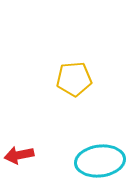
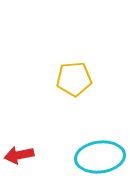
cyan ellipse: moved 4 px up
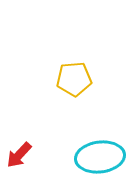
red arrow: rotated 36 degrees counterclockwise
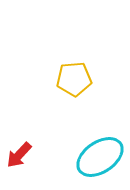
cyan ellipse: rotated 27 degrees counterclockwise
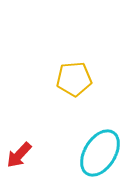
cyan ellipse: moved 4 px up; rotated 24 degrees counterclockwise
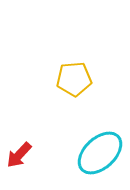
cyan ellipse: rotated 15 degrees clockwise
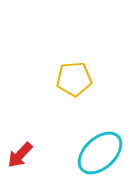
red arrow: moved 1 px right
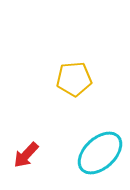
red arrow: moved 6 px right
